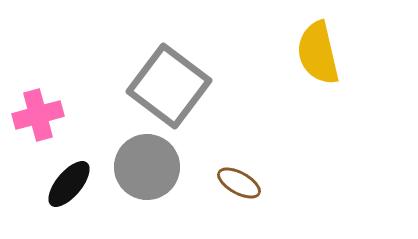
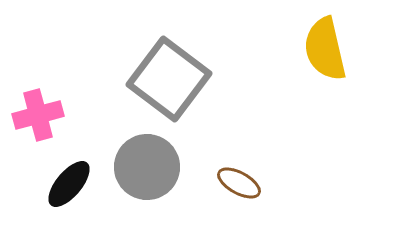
yellow semicircle: moved 7 px right, 4 px up
gray square: moved 7 px up
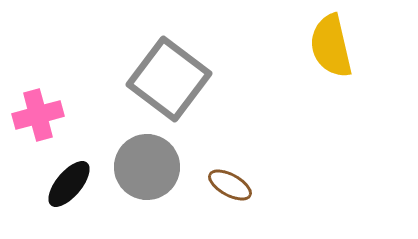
yellow semicircle: moved 6 px right, 3 px up
brown ellipse: moved 9 px left, 2 px down
